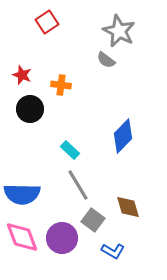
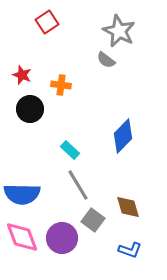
blue L-shape: moved 17 px right, 1 px up; rotated 10 degrees counterclockwise
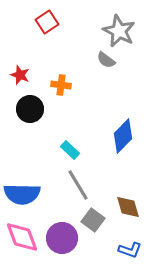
red star: moved 2 px left
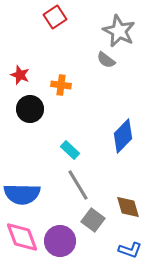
red square: moved 8 px right, 5 px up
purple circle: moved 2 px left, 3 px down
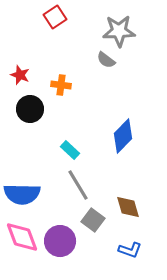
gray star: rotated 28 degrees counterclockwise
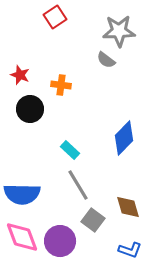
blue diamond: moved 1 px right, 2 px down
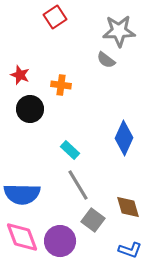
blue diamond: rotated 20 degrees counterclockwise
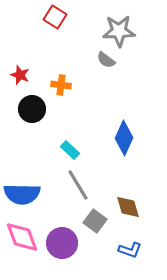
red square: rotated 25 degrees counterclockwise
black circle: moved 2 px right
gray square: moved 2 px right, 1 px down
purple circle: moved 2 px right, 2 px down
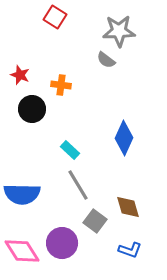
pink diamond: moved 14 px down; rotated 12 degrees counterclockwise
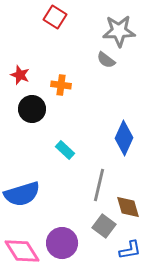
cyan rectangle: moved 5 px left
gray line: moved 21 px right; rotated 44 degrees clockwise
blue semicircle: rotated 18 degrees counterclockwise
gray square: moved 9 px right, 5 px down
blue L-shape: rotated 30 degrees counterclockwise
